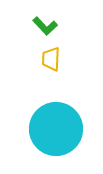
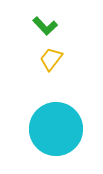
yellow trapezoid: rotated 35 degrees clockwise
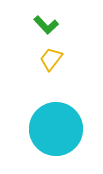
green L-shape: moved 1 px right, 1 px up
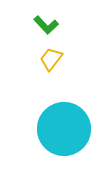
cyan circle: moved 8 px right
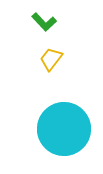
green L-shape: moved 2 px left, 3 px up
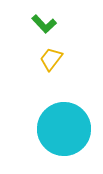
green L-shape: moved 2 px down
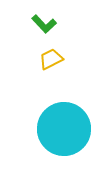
yellow trapezoid: rotated 25 degrees clockwise
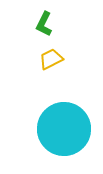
green L-shape: rotated 70 degrees clockwise
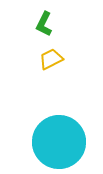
cyan circle: moved 5 px left, 13 px down
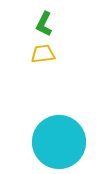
yellow trapezoid: moved 8 px left, 5 px up; rotated 20 degrees clockwise
